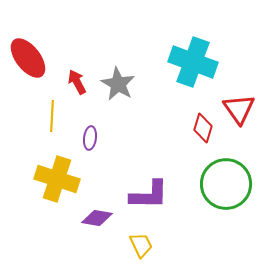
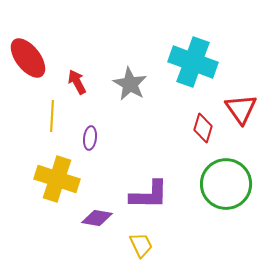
gray star: moved 12 px right
red triangle: moved 2 px right
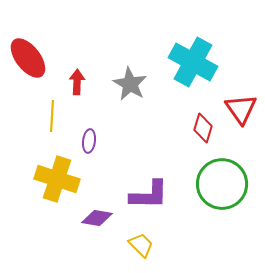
cyan cross: rotated 9 degrees clockwise
red arrow: rotated 30 degrees clockwise
purple ellipse: moved 1 px left, 3 px down
green circle: moved 4 px left
yellow trapezoid: rotated 20 degrees counterclockwise
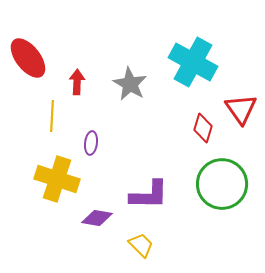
purple ellipse: moved 2 px right, 2 px down
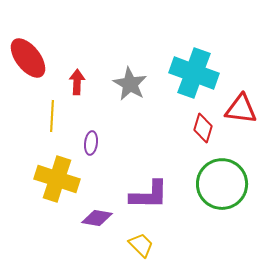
cyan cross: moved 1 px right, 11 px down; rotated 9 degrees counterclockwise
red triangle: rotated 48 degrees counterclockwise
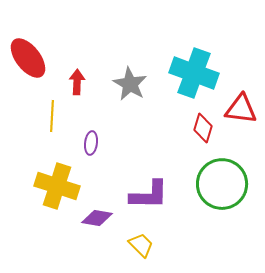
yellow cross: moved 7 px down
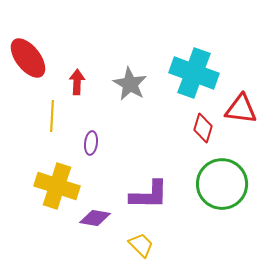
purple diamond: moved 2 px left
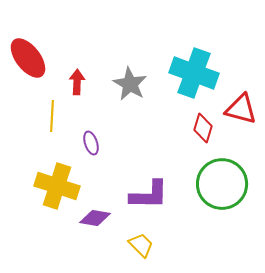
red triangle: rotated 8 degrees clockwise
purple ellipse: rotated 25 degrees counterclockwise
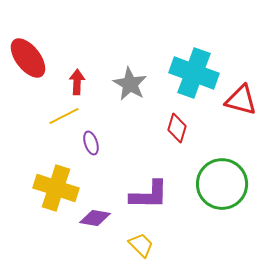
red triangle: moved 9 px up
yellow line: moved 12 px right; rotated 60 degrees clockwise
red diamond: moved 26 px left
yellow cross: moved 1 px left, 2 px down
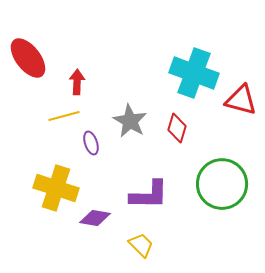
gray star: moved 37 px down
yellow line: rotated 12 degrees clockwise
